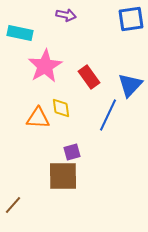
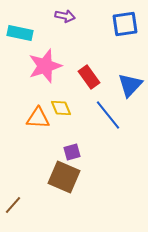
purple arrow: moved 1 px left, 1 px down
blue square: moved 6 px left, 5 px down
pink star: rotated 12 degrees clockwise
yellow diamond: rotated 15 degrees counterclockwise
blue line: rotated 64 degrees counterclockwise
brown square: moved 1 px right, 1 px down; rotated 24 degrees clockwise
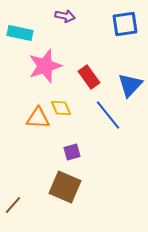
brown square: moved 1 px right, 10 px down
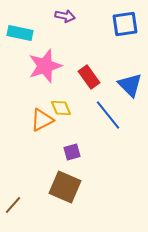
blue triangle: rotated 28 degrees counterclockwise
orange triangle: moved 4 px right, 2 px down; rotated 30 degrees counterclockwise
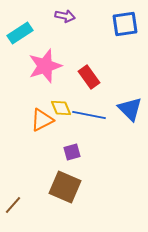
cyan rectangle: rotated 45 degrees counterclockwise
blue triangle: moved 24 px down
blue line: moved 19 px left; rotated 40 degrees counterclockwise
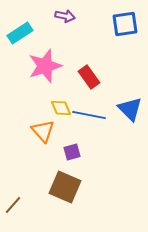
orange triangle: moved 1 px right, 11 px down; rotated 45 degrees counterclockwise
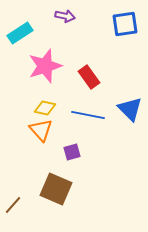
yellow diamond: moved 16 px left; rotated 55 degrees counterclockwise
blue line: moved 1 px left
orange triangle: moved 2 px left, 1 px up
brown square: moved 9 px left, 2 px down
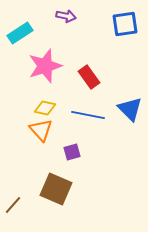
purple arrow: moved 1 px right
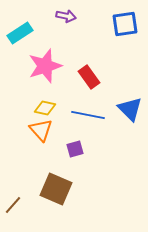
purple square: moved 3 px right, 3 px up
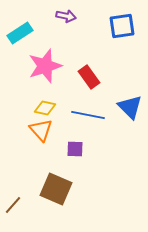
blue square: moved 3 px left, 2 px down
blue triangle: moved 2 px up
purple square: rotated 18 degrees clockwise
